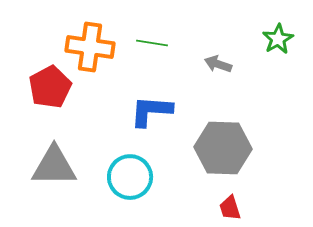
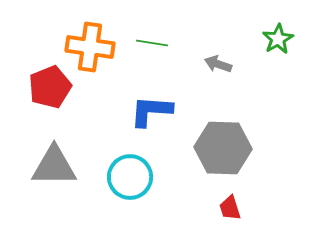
red pentagon: rotated 6 degrees clockwise
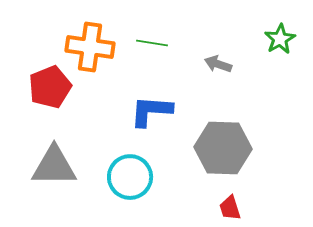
green star: moved 2 px right
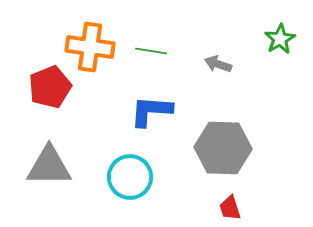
green line: moved 1 px left, 8 px down
gray triangle: moved 5 px left
